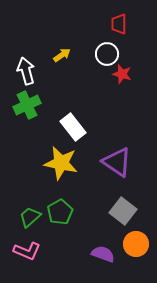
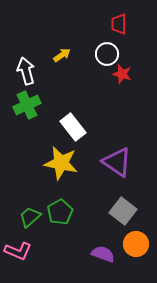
pink L-shape: moved 9 px left
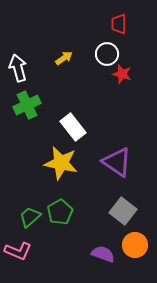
yellow arrow: moved 2 px right, 3 px down
white arrow: moved 8 px left, 3 px up
orange circle: moved 1 px left, 1 px down
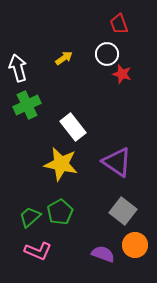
red trapezoid: rotated 20 degrees counterclockwise
yellow star: moved 1 px down
pink L-shape: moved 20 px right
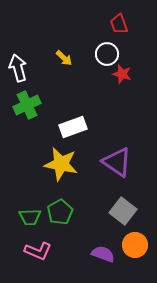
yellow arrow: rotated 78 degrees clockwise
white rectangle: rotated 72 degrees counterclockwise
green trapezoid: rotated 140 degrees counterclockwise
